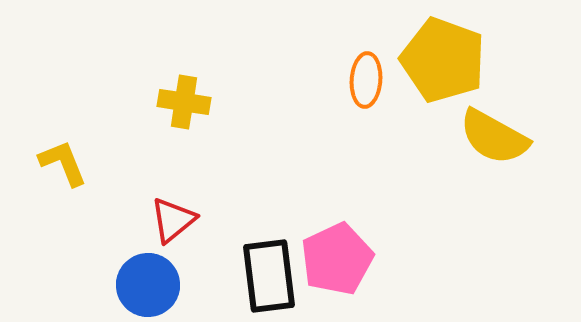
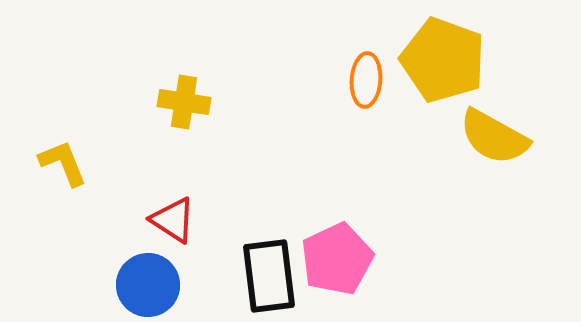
red triangle: rotated 48 degrees counterclockwise
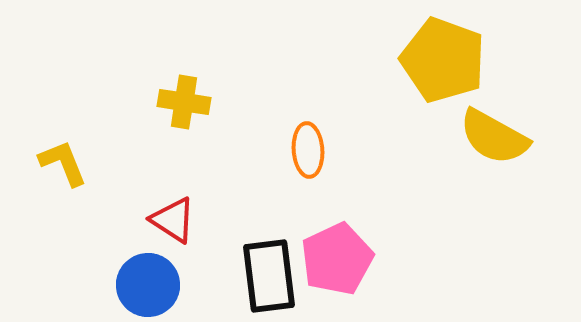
orange ellipse: moved 58 px left, 70 px down; rotated 8 degrees counterclockwise
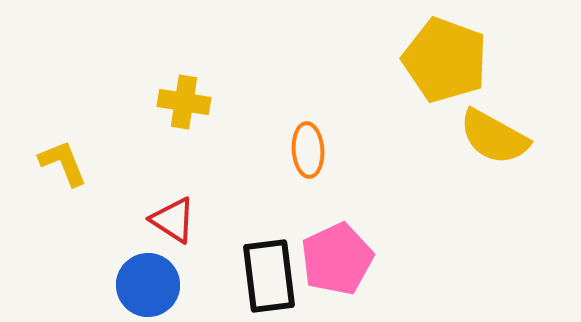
yellow pentagon: moved 2 px right
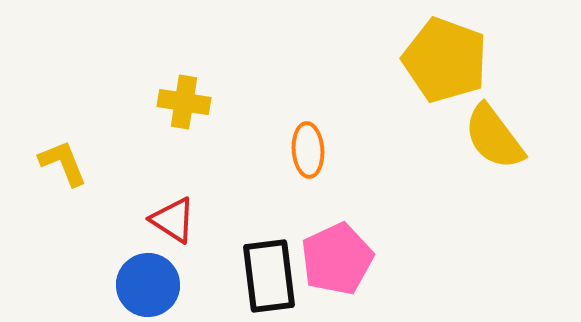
yellow semicircle: rotated 24 degrees clockwise
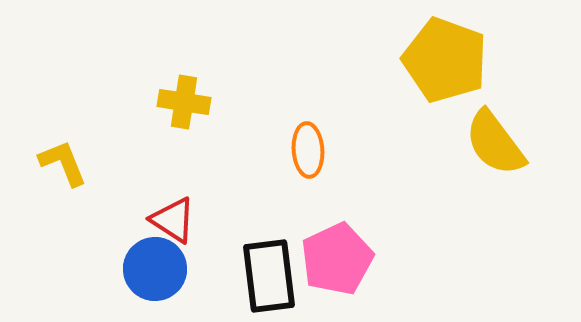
yellow semicircle: moved 1 px right, 6 px down
blue circle: moved 7 px right, 16 px up
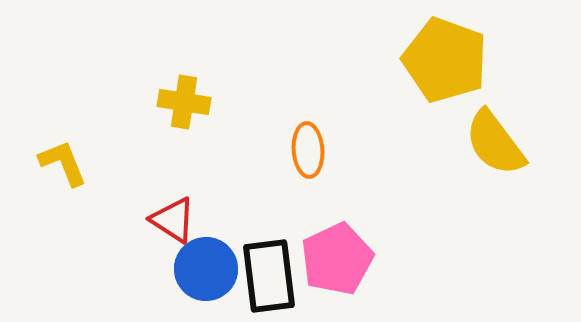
blue circle: moved 51 px right
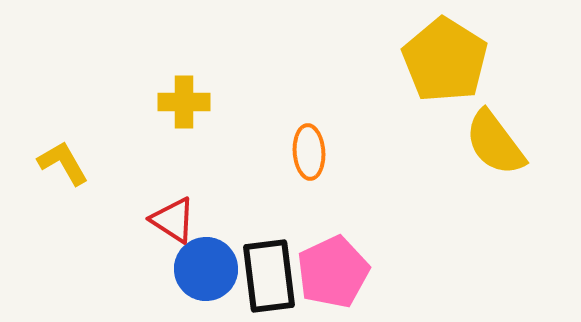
yellow pentagon: rotated 12 degrees clockwise
yellow cross: rotated 9 degrees counterclockwise
orange ellipse: moved 1 px right, 2 px down
yellow L-shape: rotated 8 degrees counterclockwise
pink pentagon: moved 4 px left, 13 px down
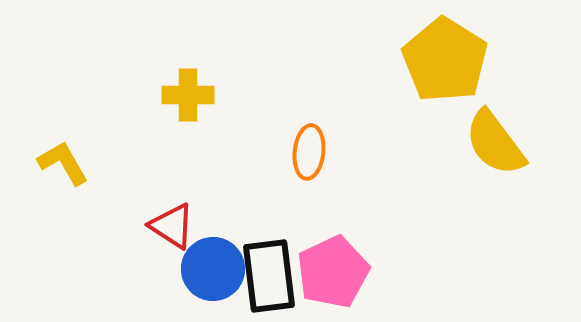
yellow cross: moved 4 px right, 7 px up
orange ellipse: rotated 10 degrees clockwise
red triangle: moved 1 px left, 6 px down
blue circle: moved 7 px right
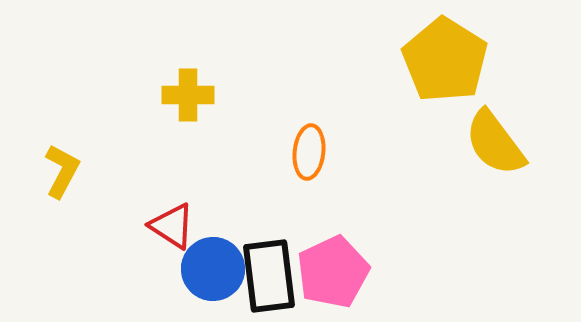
yellow L-shape: moved 1 px left, 8 px down; rotated 58 degrees clockwise
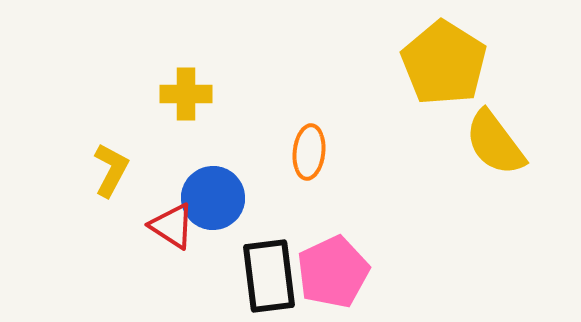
yellow pentagon: moved 1 px left, 3 px down
yellow cross: moved 2 px left, 1 px up
yellow L-shape: moved 49 px right, 1 px up
blue circle: moved 71 px up
